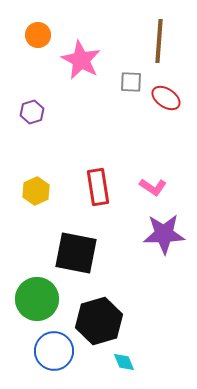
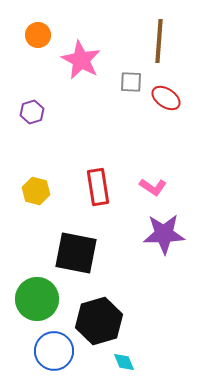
yellow hexagon: rotated 20 degrees counterclockwise
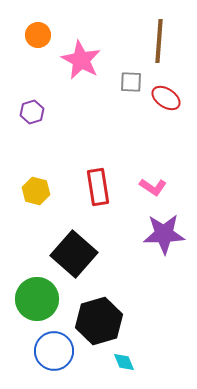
black square: moved 2 px left, 1 px down; rotated 30 degrees clockwise
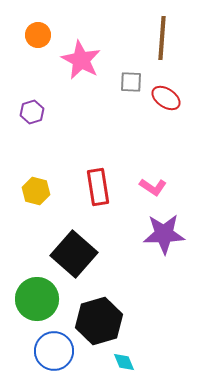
brown line: moved 3 px right, 3 px up
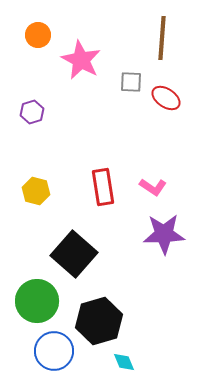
red rectangle: moved 5 px right
green circle: moved 2 px down
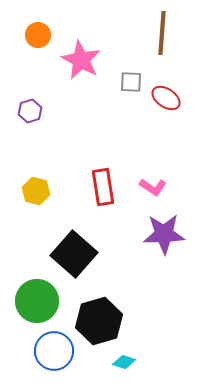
brown line: moved 5 px up
purple hexagon: moved 2 px left, 1 px up
cyan diamond: rotated 50 degrees counterclockwise
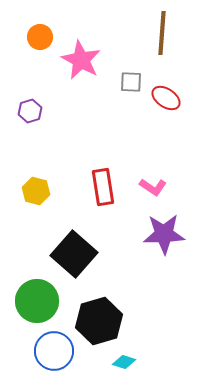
orange circle: moved 2 px right, 2 px down
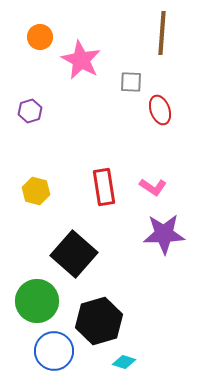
red ellipse: moved 6 px left, 12 px down; rotated 36 degrees clockwise
red rectangle: moved 1 px right
